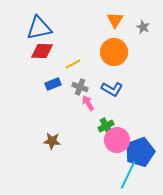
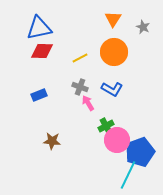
orange triangle: moved 2 px left, 1 px up
yellow line: moved 7 px right, 6 px up
blue rectangle: moved 14 px left, 11 px down
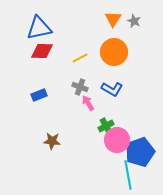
gray star: moved 9 px left, 6 px up
cyan line: rotated 36 degrees counterclockwise
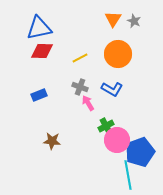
orange circle: moved 4 px right, 2 px down
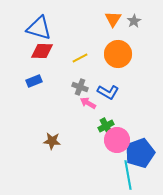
gray star: rotated 16 degrees clockwise
blue triangle: rotated 28 degrees clockwise
blue L-shape: moved 4 px left, 3 px down
blue rectangle: moved 5 px left, 14 px up
pink arrow: rotated 28 degrees counterclockwise
blue pentagon: moved 1 px down
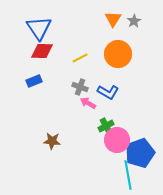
blue triangle: rotated 40 degrees clockwise
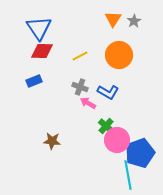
orange circle: moved 1 px right, 1 px down
yellow line: moved 2 px up
green cross: rotated 21 degrees counterclockwise
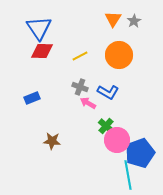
blue rectangle: moved 2 px left, 17 px down
